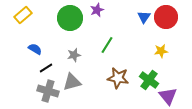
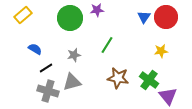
purple star: rotated 16 degrees clockwise
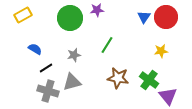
yellow rectangle: rotated 12 degrees clockwise
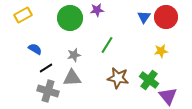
gray triangle: moved 4 px up; rotated 12 degrees clockwise
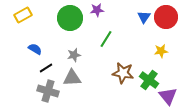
green line: moved 1 px left, 6 px up
brown star: moved 5 px right, 5 px up
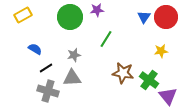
green circle: moved 1 px up
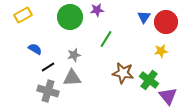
red circle: moved 5 px down
black line: moved 2 px right, 1 px up
